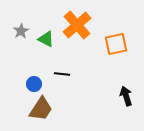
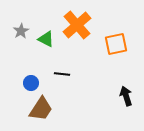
blue circle: moved 3 px left, 1 px up
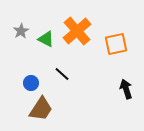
orange cross: moved 6 px down
black line: rotated 35 degrees clockwise
black arrow: moved 7 px up
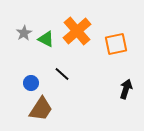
gray star: moved 3 px right, 2 px down
black arrow: rotated 36 degrees clockwise
